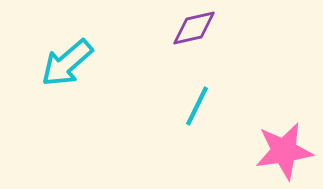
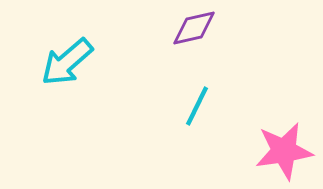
cyan arrow: moved 1 px up
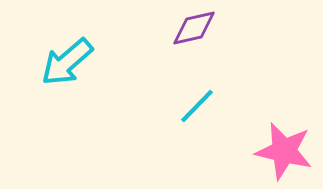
cyan line: rotated 18 degrees clockwise
pink star: rotated 22 degrees clockwise
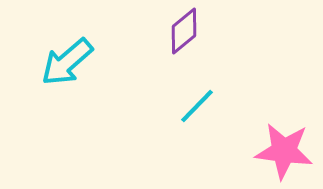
purple diamond: moved 10 px left, 3 px down; rotated 27 degrees counterclockwise
pink star: rotated 6 degrees counterclockwise
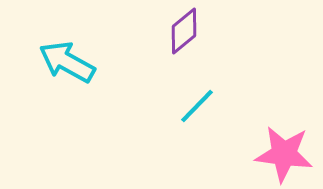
cyan arrow: rotated 70 degrees clockwise
pink star: moved 3 px down
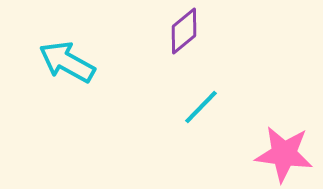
cyan line: moved 4 px right, 1 px down
